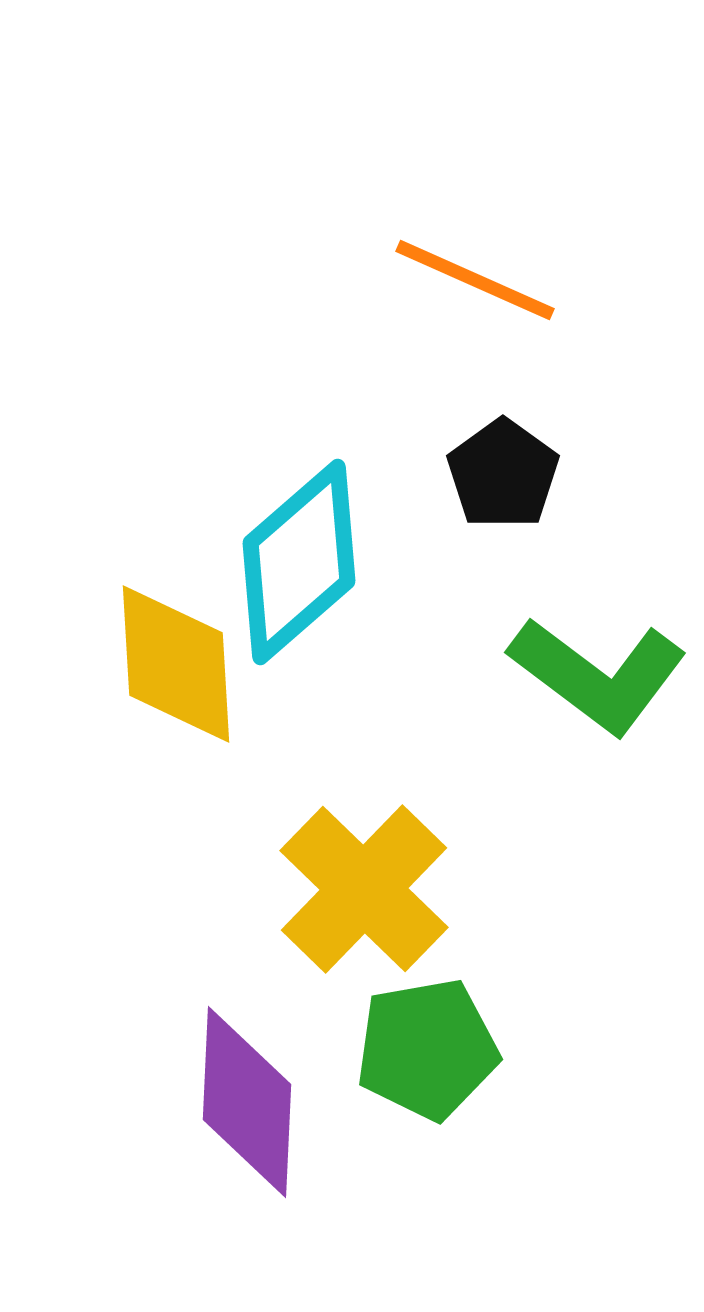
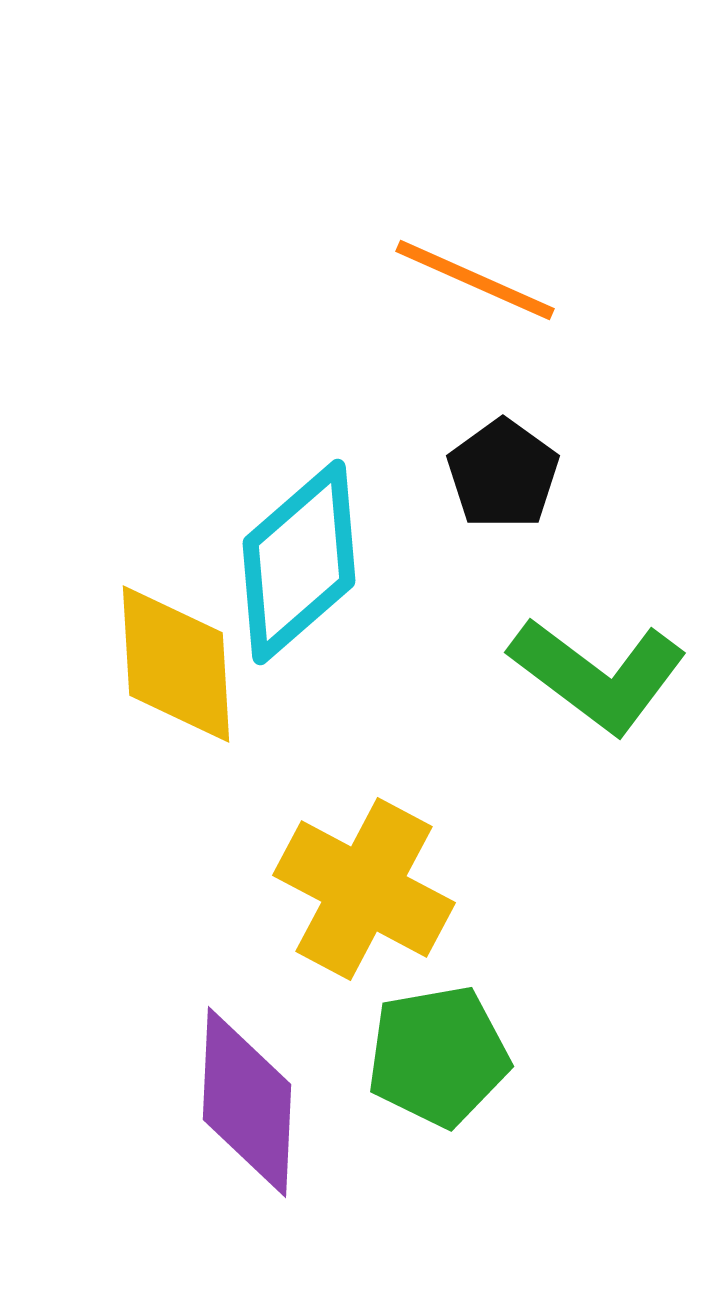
yellow cross: rotated 16 degrees counterclockwise
green pentagon: moved 11 px right, 7 px down
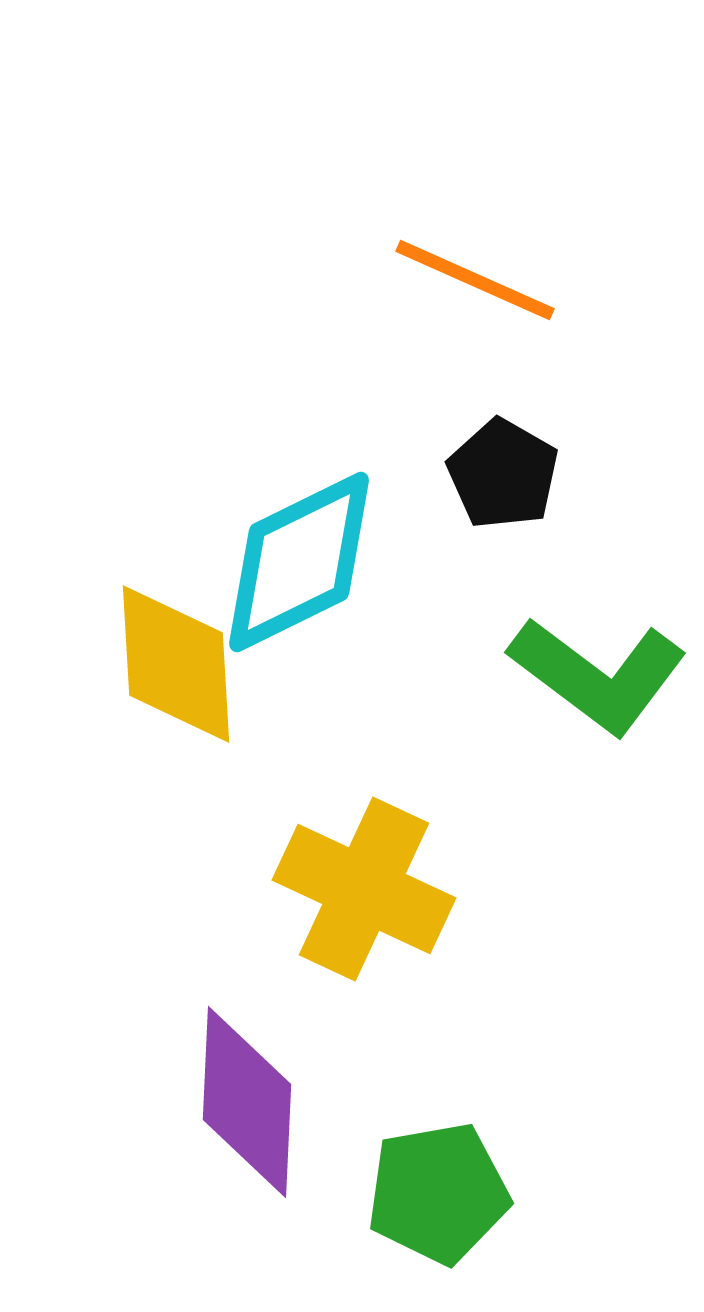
black pentagon: rotated 6 degrees counterclockwise
cyan diamond: rotated 15 degrees clockwise
yellow cross: rotated 3 degrees counterclockwise
green pentagon: moved 137 px down
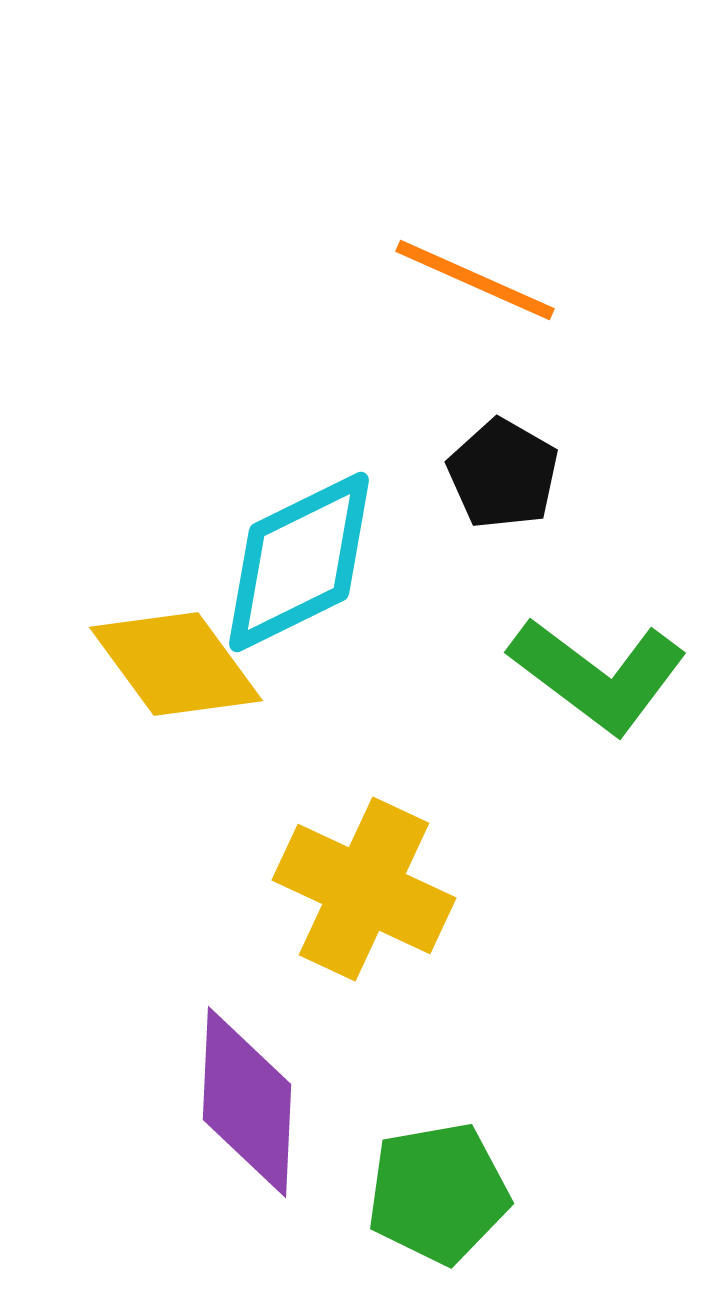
yellow diamond: rotated 33 degrees counterclockwise
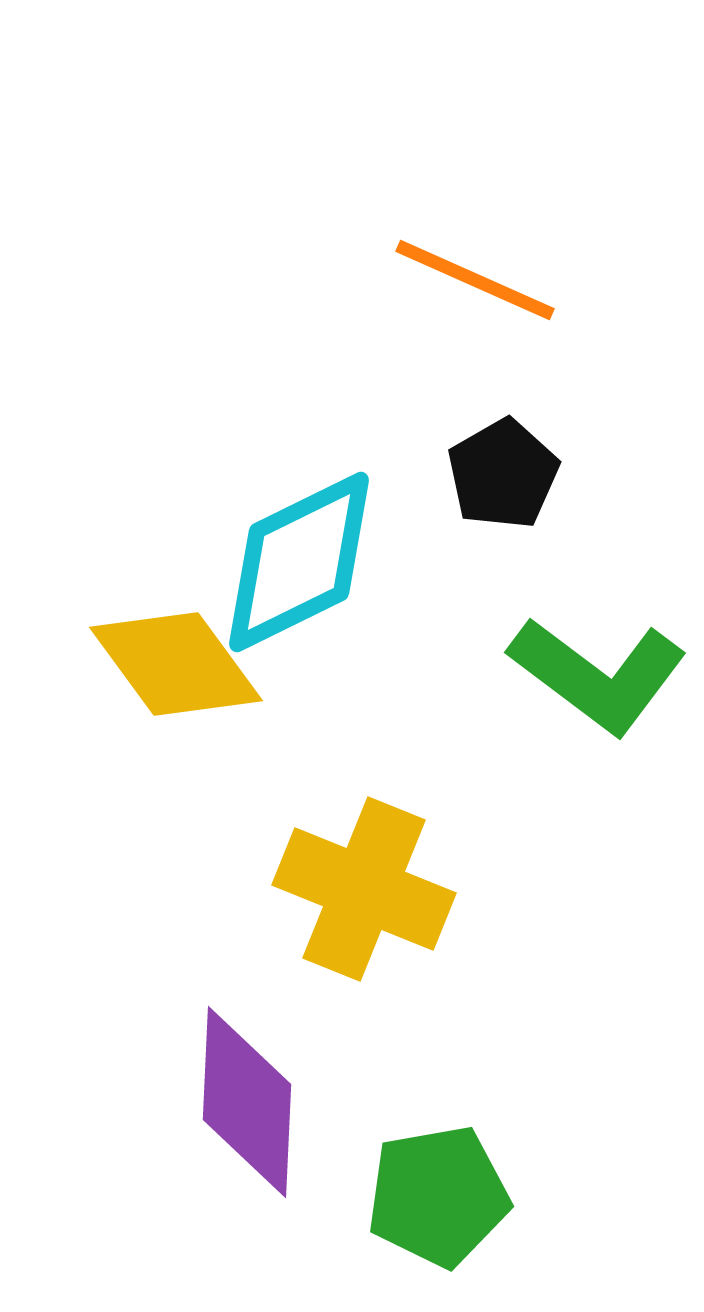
black pentagon: rotated 12 degrees clockwise
yellow cross: rotated 3 degrees counterclockwise
green pentagon: moved 3 px down
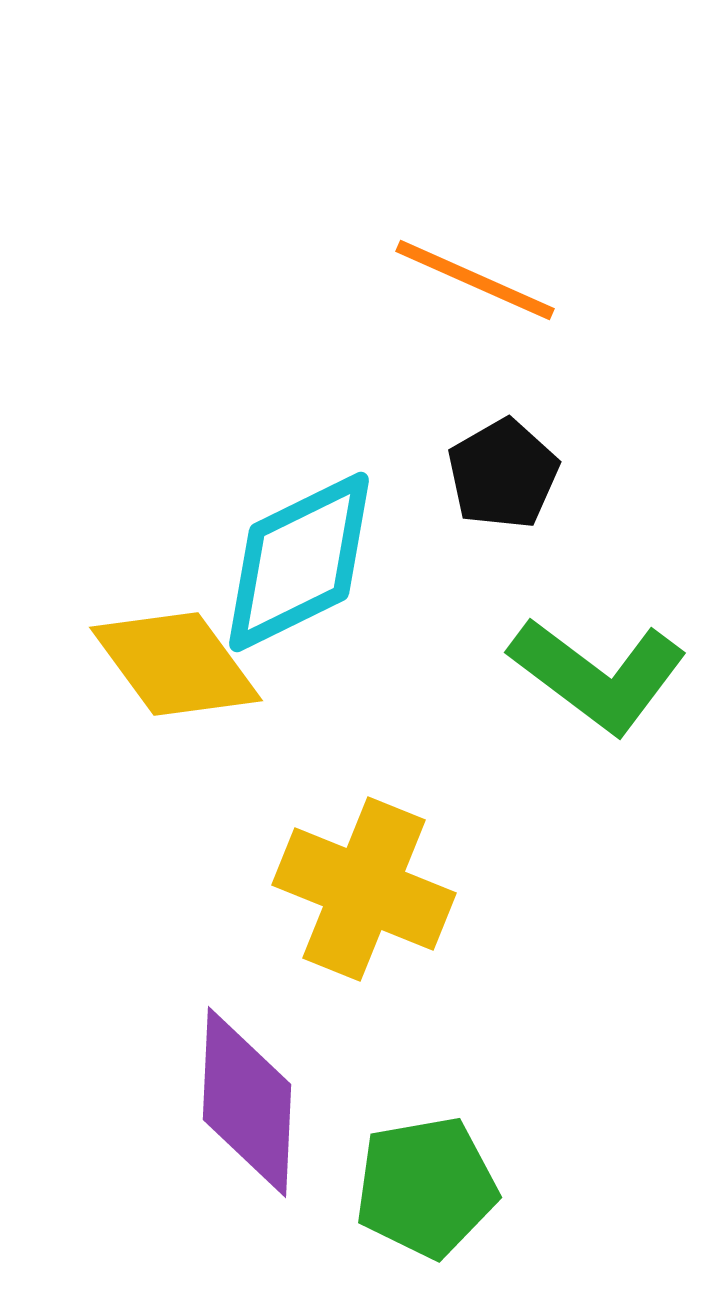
green pentagon: moved 12 px left, 9 px up
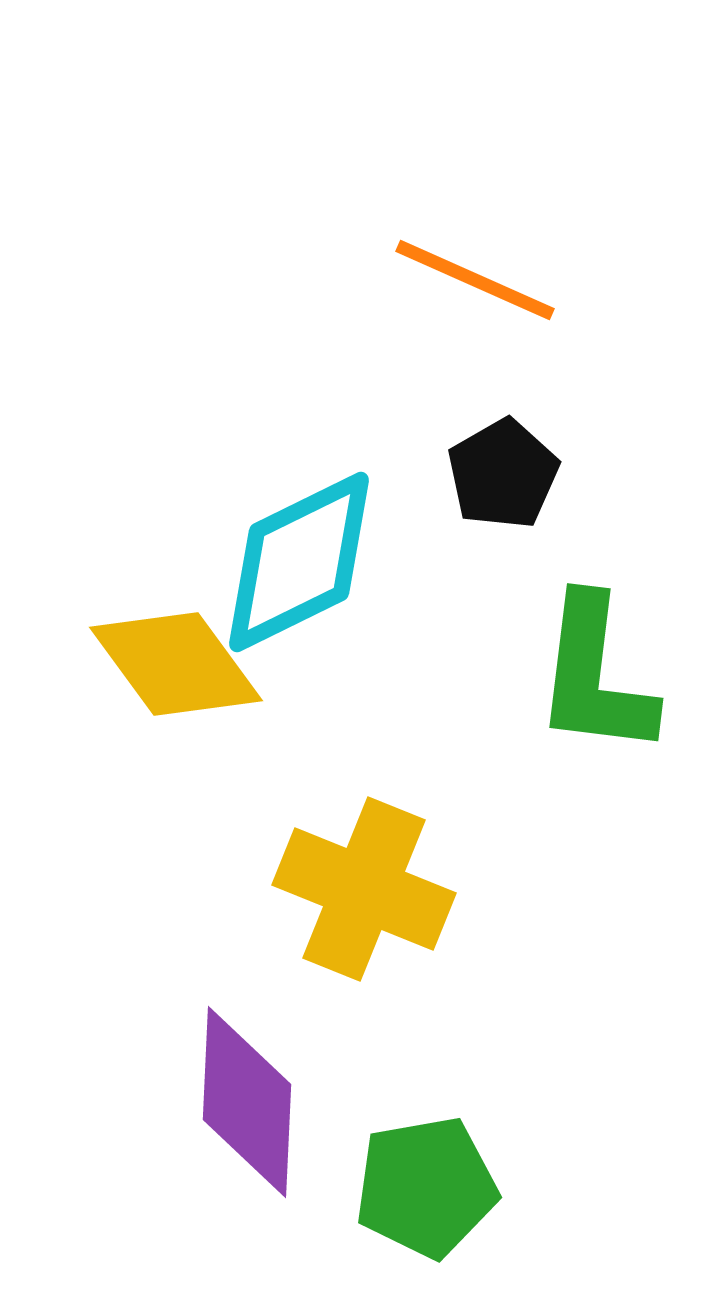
green L-shape: moved 3 px left, 1 px down; rotated 60 degrees clockwise
